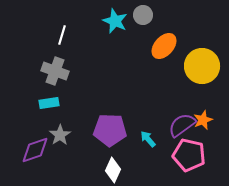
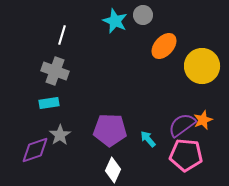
pink pentagon: moved 3 px left; rotated 8 degrees counterclockwise
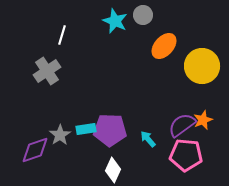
gray cross: moved 8 px left; rotated 36 degrees clockwise
cyan rectangle: moved 37 px right, 26 px down
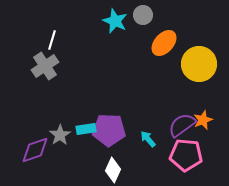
white line: moved 10 px left, 5 px down
orange ellipse: moved 3 px up
yellow circle: moved 3 px left, 2 px up
gray cross: moved 2 px left, 5 px up
purple pentagon: moved 1 px left
